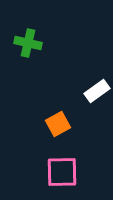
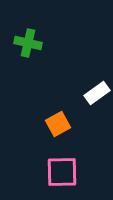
white rectangle: moved 2 px down
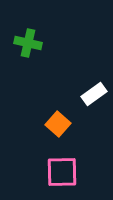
white rectangle: moved 3 px left, 1 px down
orange square: rotated 20 degrees counterclockwise
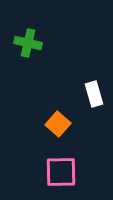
white rectangle: rotated 70 degrees counterclockwise
pink square: moved 1 px left
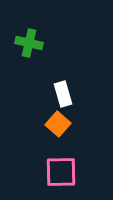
green cross: moved 1 px right
white rectangle: moved 31 px left
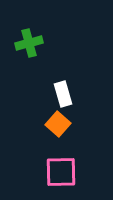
green cross: rotated 28 degrees counterclockwise
